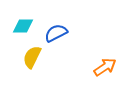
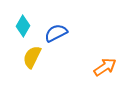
cyan diamond: rotated 60 degrees counterclockwise
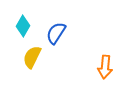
blue semicircle: rotated 30 degrees counterclockwise
orange arrow: rotated 130 degrees clockwise
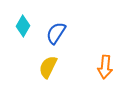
yellow semicircle: moved 16 px right, 10 px down
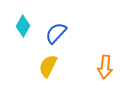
blue semicircle: rotated 10 degrees clockwise
yellow semicircle: moved 1 px up
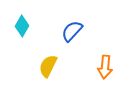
cyan diamond: moved 1 px left
blue semicircle: moved 16 px right, 2 px up
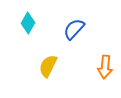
cyan diamond: moved 6 px right, 3 px up
blue semicircle: moved 2 px right, 2 px up
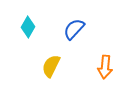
cyan diamond: moved 4 px down
yellow semicircle: moved 3 px right
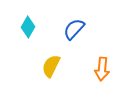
orange arrow: moved 3 px left, 2 px down
